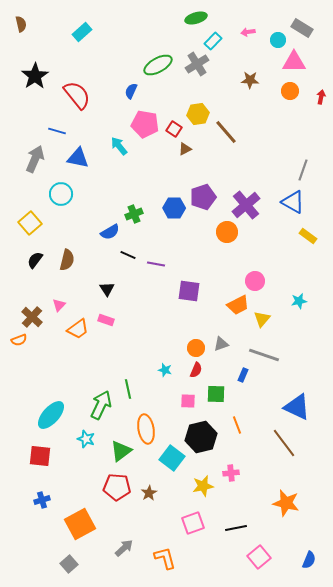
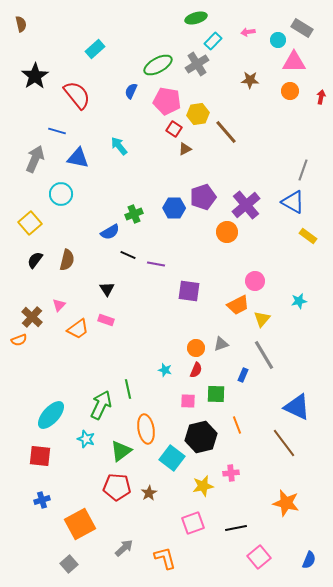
cyan rectangle at (82, 32): moved 13 px right, 17 px down
pink pentagon at (145, 124): moved 22 px right, 23 px up
gray line at (264, 355): rotated 40 degrees clockwise
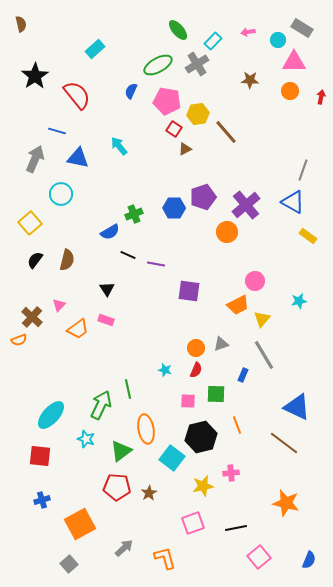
green ellipse at (196, 18): moved 18 px left, 12 px down; rotated 65 degrees clockwise
brown line at (284, 443): rotated 16 degrees counterclockwise
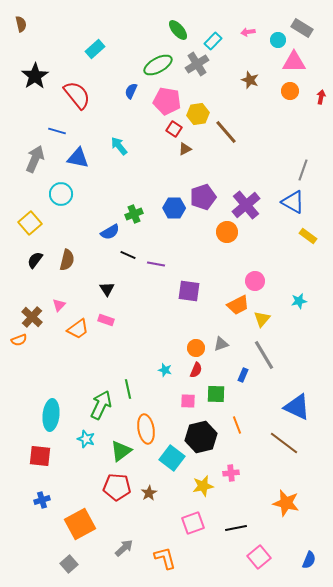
brown star at (250, 80): rotated 18 degrees clockwise
cyan ellipse at (51, 415): rotated 36 degrees counterclockwise
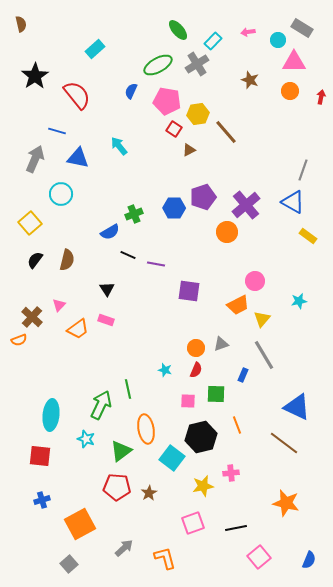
brown triangle at (185, 149): moved 4 px right, 1 px down
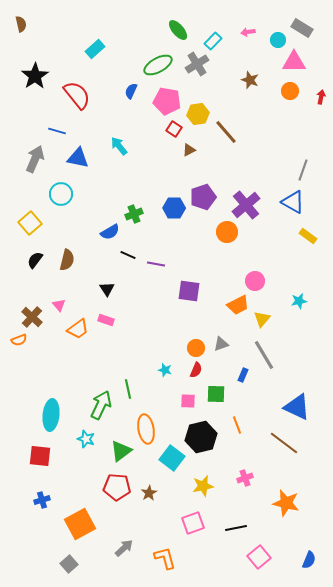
pink triangle at (59, 305): rotated 24 degrees counterclockwise
pink cross at (231, 473): moved 14 px right, 5 px down; rotated 14 degrees counterclockwise
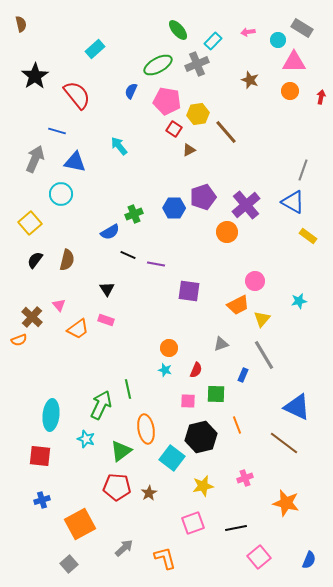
gray cross at (197, 64): rotated 10 degrees clockwise
blue triangle at (78, 158): moved 3 px left, 4 px down
orange circle at (196, 348): moved 27 px left
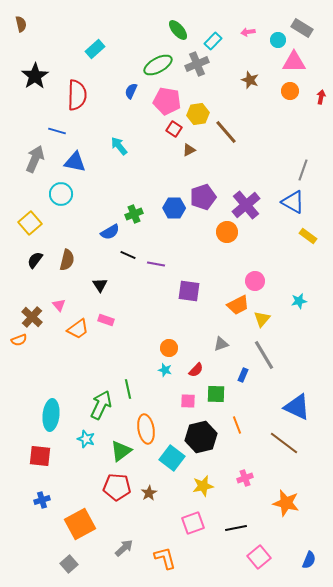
red semicircle at (77, 95): rotated 40 degrees clockwise
black triangle at (107, 289): moved 7 px left, 4 px up
red semicircle at (196, 370): rotated 21 degrees clockwise
